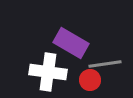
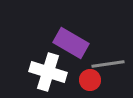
gray line: moved 3 px right
white cross: rotated 9 degrees clockwise
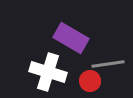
purple rectangle: moved 5 px up
red circle: moved 1 px down
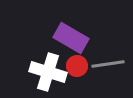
red circle: moved 13 px left, 15 px up
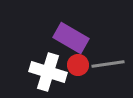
red circle: moved 1 px right, 1 px up
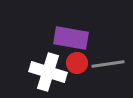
purple rectangle: rotated 20 degrees counterclockwise
red circle: moved 1 px left, 2 px up
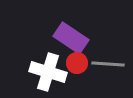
purple rectangle: rotated 24 degrees clockwise
gray line: rotated 12 degrees clockwise
